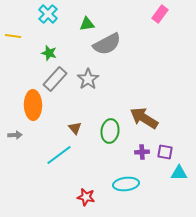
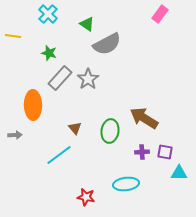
green triangle: rotated 42 degrees clockwise
gray rectangle: moved 5 px right, 1 px up
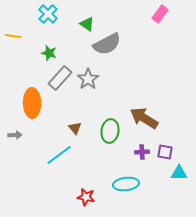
orange ellipse: moved 1 px left, 2 px up
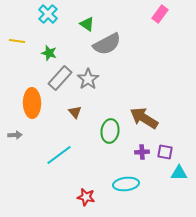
yellow line: moved 4 px right, 5 px down
brown triangle: moved 16 px up
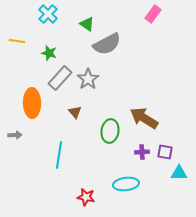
pink rectangle: moved 7 px left
cyan line: rotated 44 degrees counterclockwise
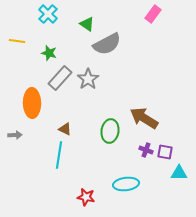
brown triangle: moved 10 px left, 17 px down; rotated 24 degrees counterclockwise
purple cross: moved 4 px right, 2 px up; rotated 24 degrees clockwise
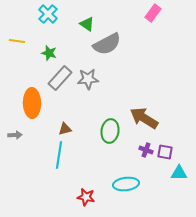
pink rectangle: moved 1 px up
gray star: rotated 30 degrees clockwise
brown triangle: rotated 40 degrees counterclockwise
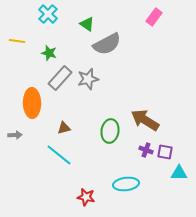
pink rectangle: moved 1 px right, 4 px down
gray star: rotated 10 degrees counterclockwise
brown arrow: moved 1 px right, 2 px down
brown triangle: moved 1 px left, 1 px up
cyan line: rotated 60 degrees counterclockwise
